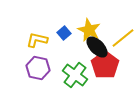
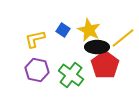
blue square: moved 1 px left, 3 px up; rotated 16 degrees counterclockwise
yellow L-shape: moved 2 px left, 1 px up; rotated 25 degrees counterclockwise
black ellipse: rotated 45 degrees counterclockwise
purple hexagon: moved 1 px left, 2 px down
green cross: moved 4 px left
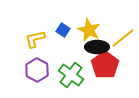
purple hexagon: rotated 15 degrees clockwise
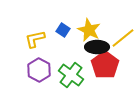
purple hexagon: moved 2 px right
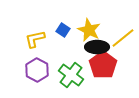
red pentagon: moved 2 px left
purple hexagon: moved 2 px left
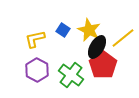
black ellipse: rotated 60 degrees counterclockwise
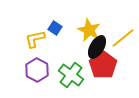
blue square: moved 8 px left, 2 px up
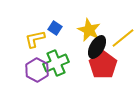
green cross: moved 15 px left, 12 px up; rotated 30 degrees clockwise
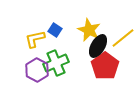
blue square: moved 2 px down
black ellipse: moved 1 px right, 1 px up
red pentagon: moved 2 px right, 1 px down
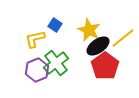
blue square: moved 5 px up
black ellipse: rotated 25 degrees clockwise
green cross: rotated 15 degrees counterclockwise
purple hexagon: rotated 10 degrees clockwise
